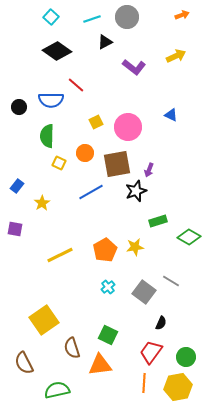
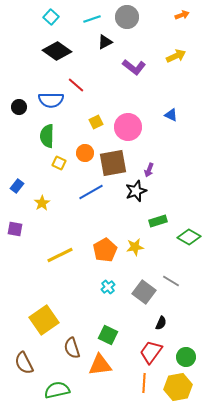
brown square at (117, 164): moved 4 px left, 1 px up
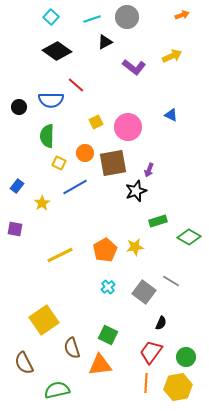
yellow arrow at (176, 56): moved 4 px left
blue line at (91, 192): moved 16 px left, 5 px up
orange line at (144, 383): moved 2 px right
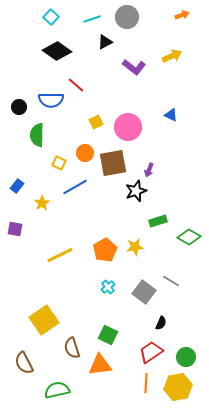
green semicircle at (47, 136): moved 10 px left, 1 px up
red trapezoid at (151, 352): rotated 20 degrees clockwise
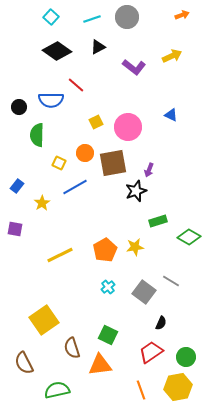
black triangle at (105, 42): moved 7 px left, 5 px down
orange line at (146, 383): moved 5 px left, 7 px down; rotated 24 degrees counterclockwise
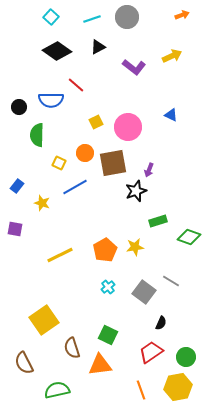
yellow star at (42, 203): rotated 21 degrees counterclockwise
green diamond at (189, 237): rotated 10 degrees counterclockwise
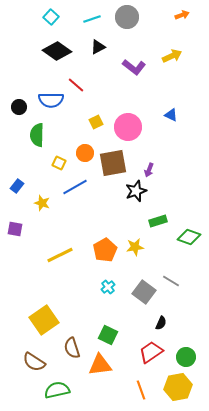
brown semicircle at (24, 363): moved 10 px right, 1 px up; rotated 30 degrees counterclockwise
